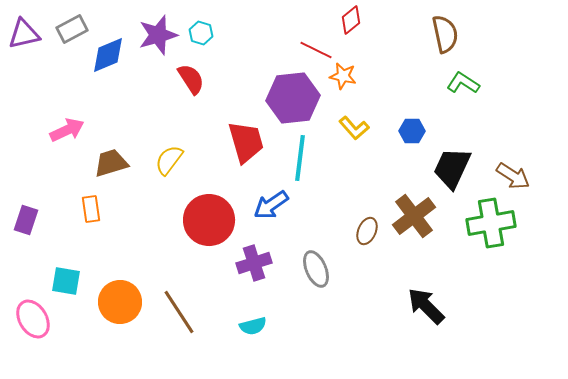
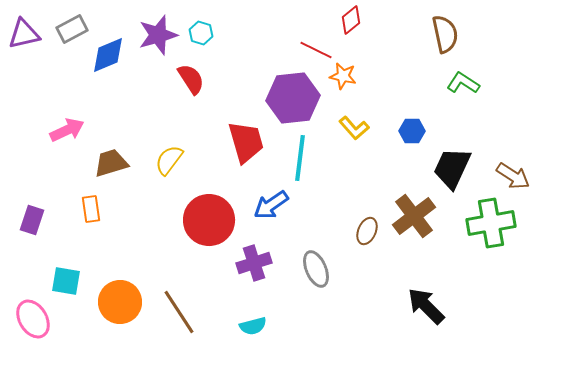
purple rectangle: moved 6 px right
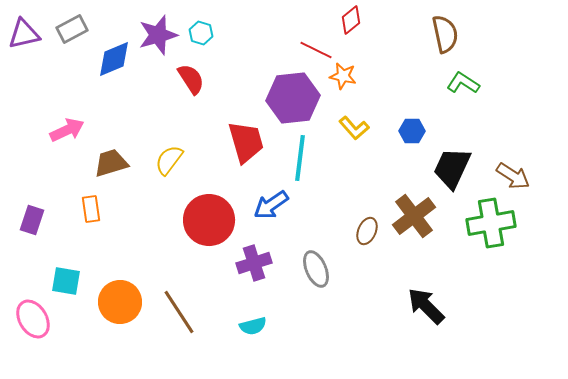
blue diamond: moved 6 px right, 4 px down
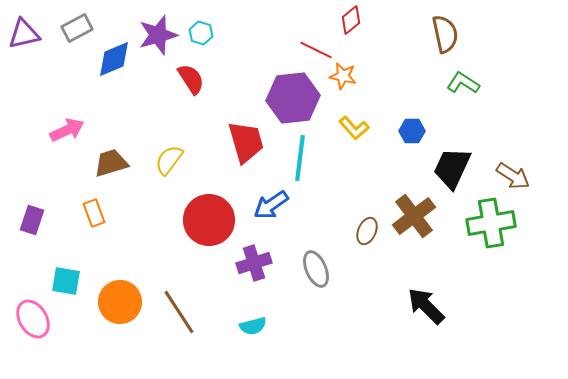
gray rectangle: moved 5 px right, 1 px up
orange rectangle: moved 3 px right, 4 px down; rotated 12 degrees counterclockwise
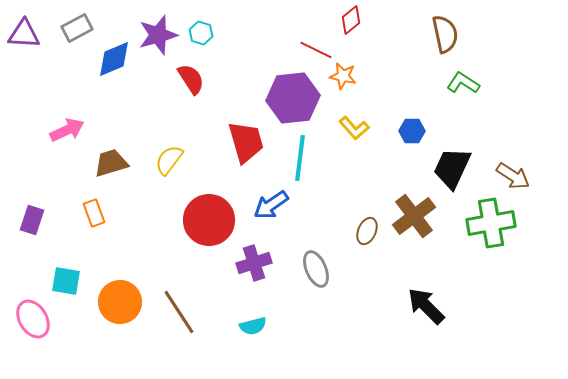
purple triangle: rotated 16 degrees clockwise
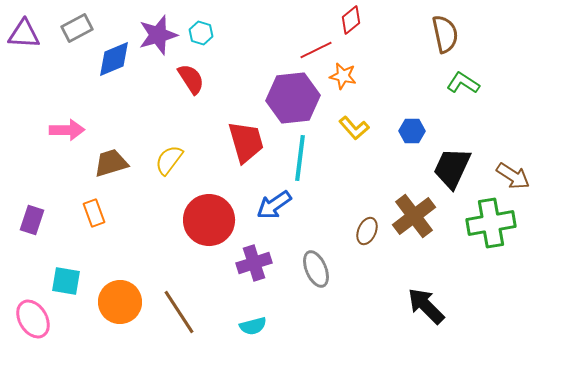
red line: rotated 52 degrees counterclockwise
pink arrow: rotated 24 degrees clockwise
blue arrow: moved 3 px right
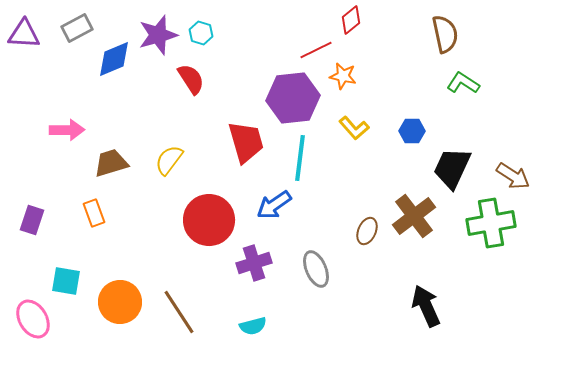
black arrow: rotated 21 degrees clockwise
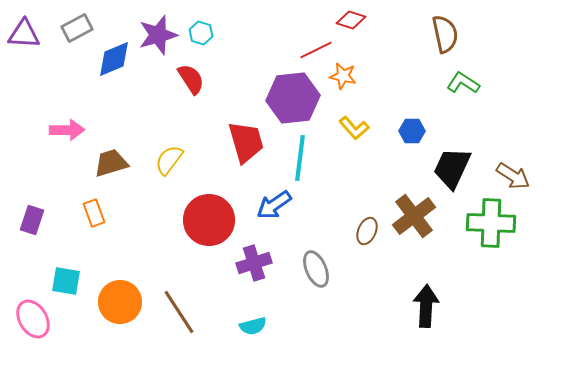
red diamond: rotated 56 degrees clockwise
green cross: rotated 12 degrees clockwise
black arrow: rotated 27 degrees clockwise
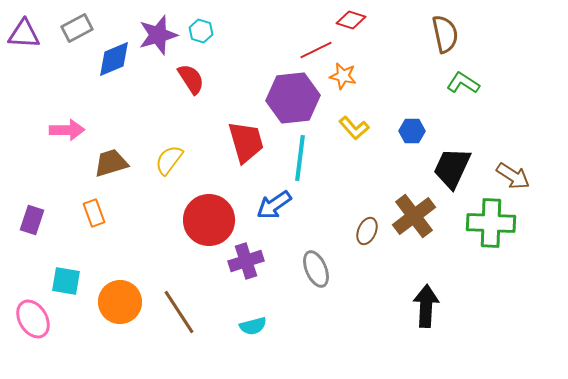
cyan hexagon: moved 2 px up
purple cross: moved 8 px left, 2 px up
